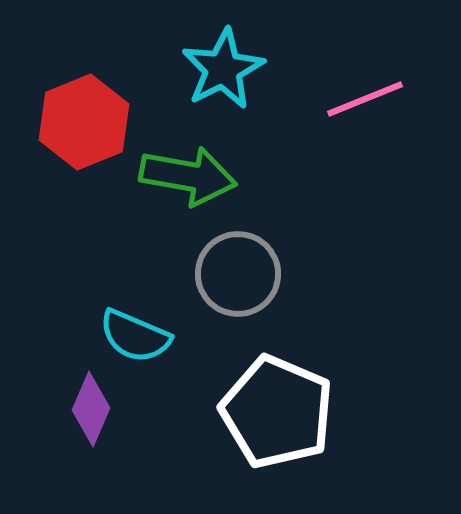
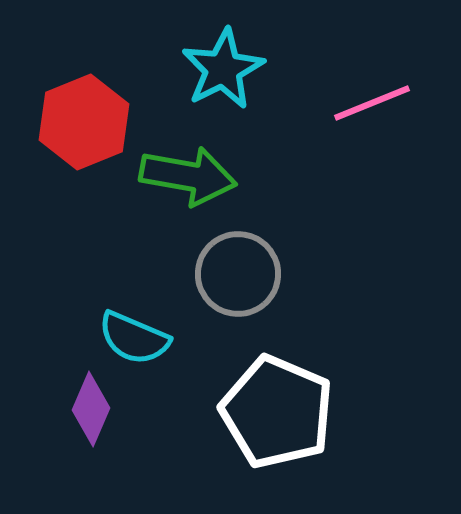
pink line: moved 7 px right, 4 px down
cyan semicircle: moved 1 px left, 2 px down
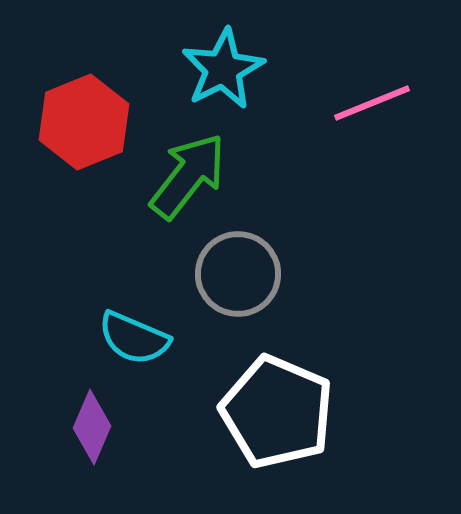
green arrow: rotated 62 degrees counterclockwise
purple diamond: moved 1 px right, 18 px down
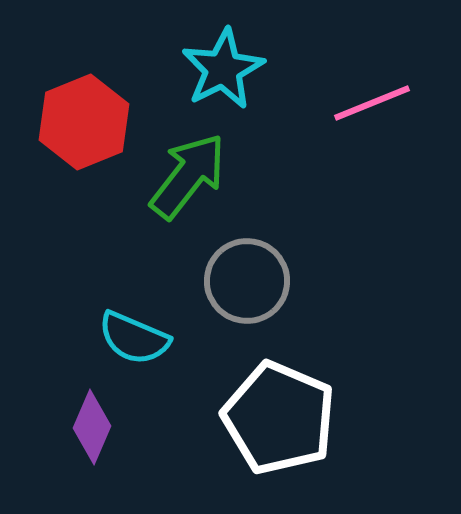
gray circle: moved 9 px right, 7 px down
white pentagon: moved 2 px right, 6 px down
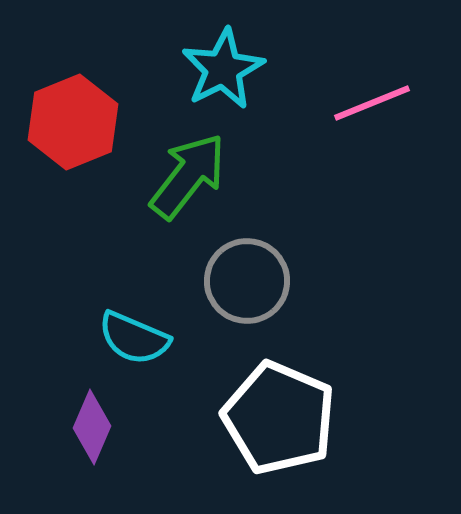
red hexagon: moved 11 px left
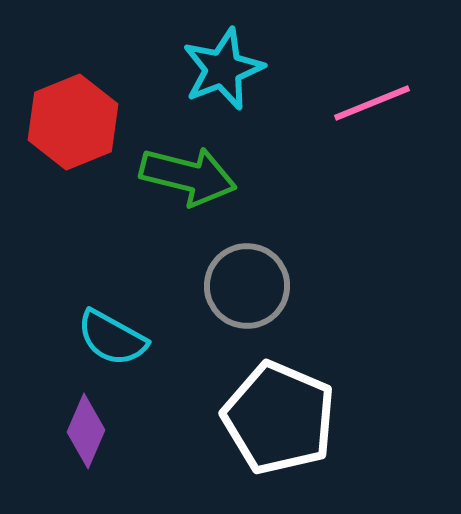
cyan star: rotated 6 degrees clockwise
green arrow: rotated 66 degrees clockwise
gray circle: moved 5 px down
cyan semicircle: moved 22 px left; rotated 6 degrees clockwise
purple diamond: moved 6 px left, 4 px down
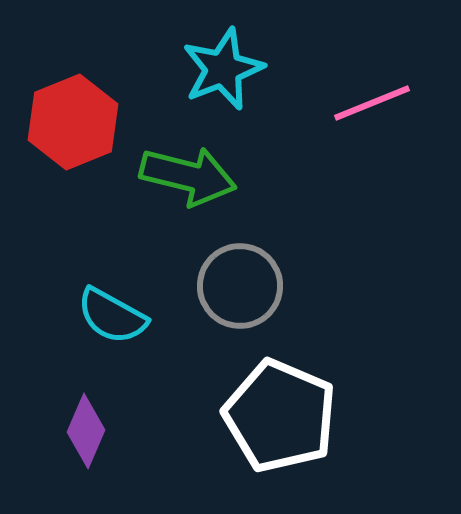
gray circle: moved 7 px left
cyan semicircle: moved 22 px up
white pentagon: moved 1 px right, 2 px up
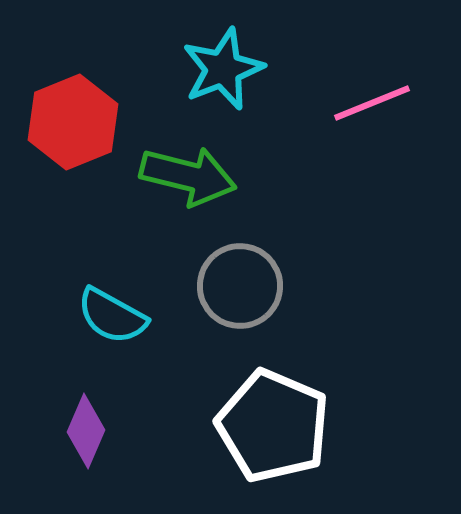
white pentagon: moved 7 px left, 10 px down
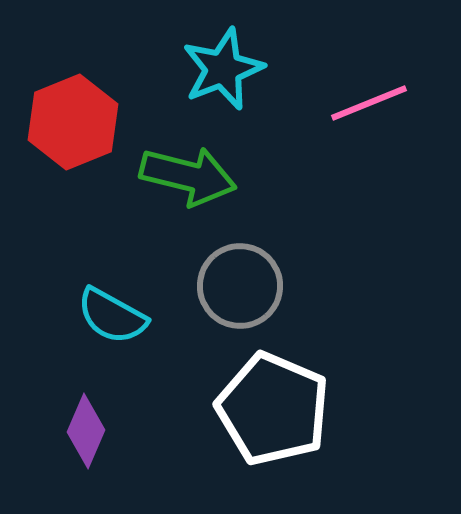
pink line: moved 3 px left
white pentagon: moved 17 px up
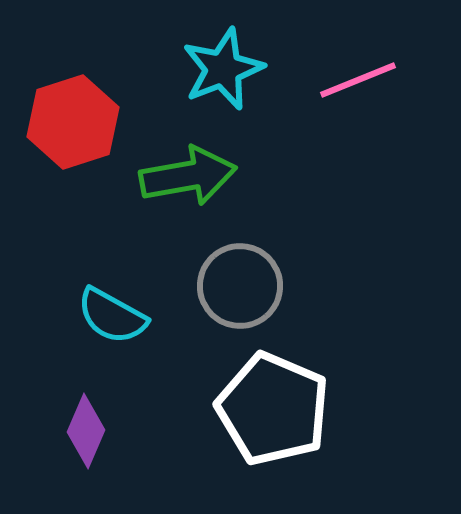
pink line: moved 11 px left, 23 px up
red hexagon: rotated 4 degrees clockwise
green arrow: rotated 24 degrees counterclockwise
